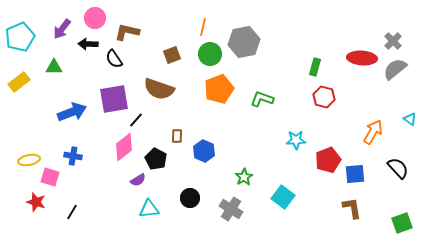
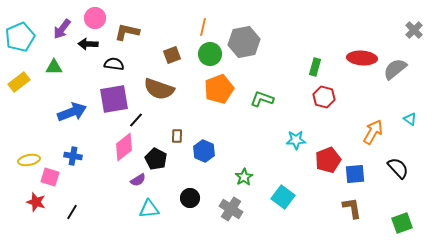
gray cross at (393, 41): moved 21 px right, 11 px up
black semicircle at (114, 59): moved 5 px down; rotated 132 degrees clockwise
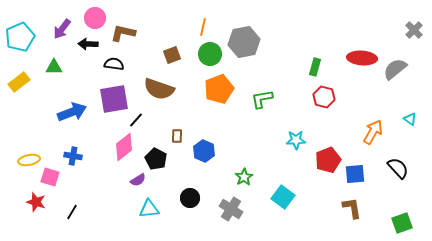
brown L-shape at (127, 32): moved 4 px left, 1 px down
green L-shape at (262, 99): rotated 30 degrees counterclockwise
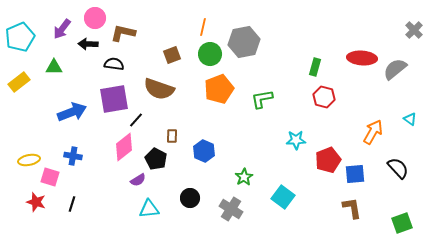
brown rectangle at (177, 136): moved 5 px left
black line at (72, 212): moved 8 px up; rotated 14 degrees counterclockwise
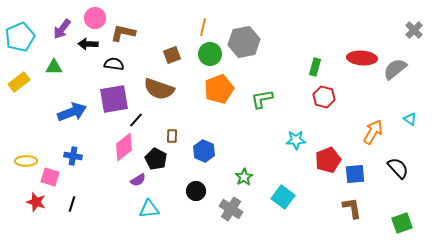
yellow ellipse at (29, 160): moved 3 px left, 1 px down; rotated 10 degrees clockwise
black circle at (190, 198): moved 6 px right, 7 px up
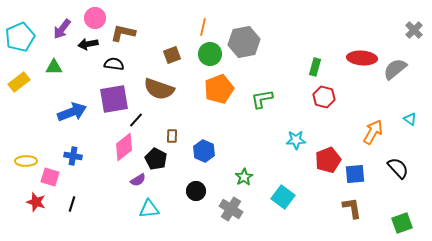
black arrow at (88, 44): rotated 12 degrees counterclockwise
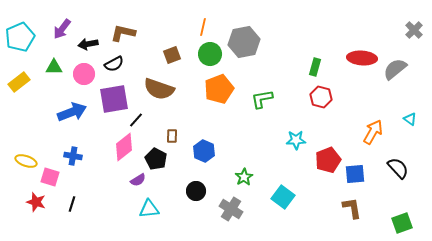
pink circle at (95, 18): moved 11 px left, 56 px down
black semicircle at (114, 64): rotated 144 degrees clockwise
red hexagon at (324, 97): moved 3 px left
yellow ellipse at (26, 161): rotated 20 degrees clockwise
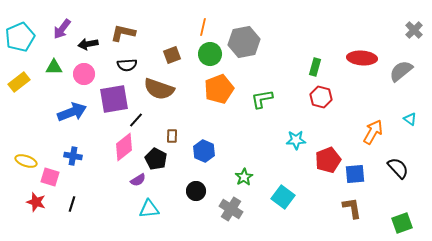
black semicircle at (114, 64): moved 13 px right, 1 px down; rotated 24 degrees clockwise
gray semicircle at (395, 69): moved 6 px right, 2 px down
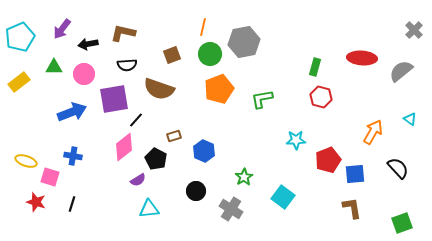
brown rectangle at (172, 136): moved 2 px right; rotated 72 degrees clockwise
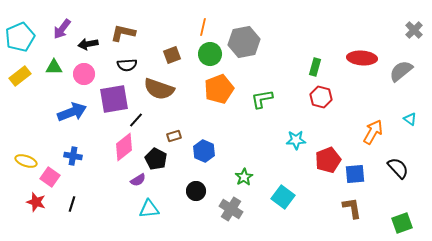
yellow rectangle at (19, 82): moved 1 px right, 6 px up
pink square at (50, 177): rotated 18 degrees clockwise
